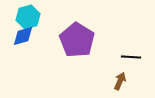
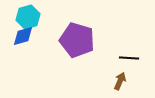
purple pentagon: rotated 16 degrees counterclockwise
black line: moved 2 px left, 1 px down
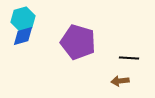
cyan hexagon: moved 5 px left, 2 px down
purple pentagon: moved 1 px right, 2 px down
brown arrow: rotated 120 degrees counterclockwise
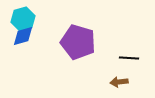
brown arrow: moved 1 px left, 1 px down
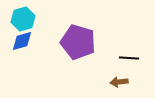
blue diamond: moved 1 px left, 5 px down
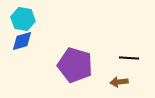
cyan hexagon: rotated 25 degrees clockwise
purple pentagon: moved 3 px left, 23 px down
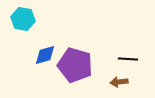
blue diamond: moved 23 px right, 14 px down
black line: moved 1 px left, 1 px down
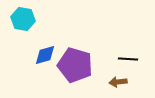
brown arrow: moved 1 px left
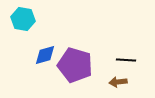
black line: moved 2 px left, 1 px down
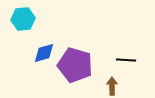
cyan hexagon: rotated 15 degrees counterclockwise
blue diamond: moved 1 px left, 2 px up
brown arrow: moved 6 px left, 4 px down; rotated 96 degrees clockwise
